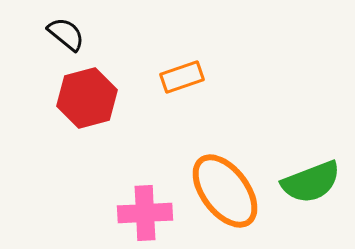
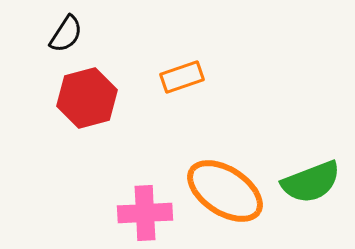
black semicircle: rotated 84 degrees clockwise
orange ellipse: rotated 20 degrees counterclockwise
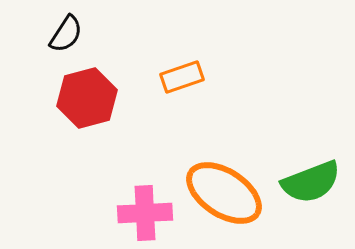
orange ellipse: moved 1 px left, 2 px down
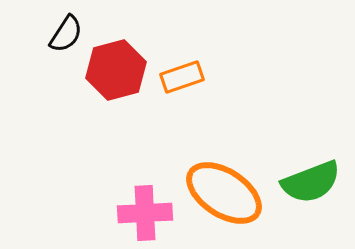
red hexagon: moved 29 px right, 28 px up
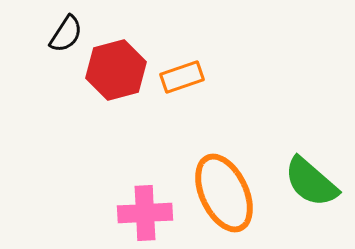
green semicircle: rotated 62 degrees clockwise
orange ellipse: rotated 32 degrees clockwise
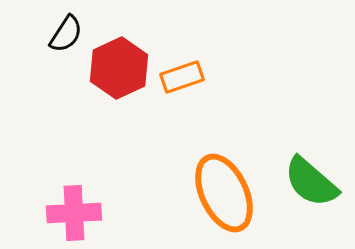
red hexagon: moved 3 px right, 2 px up; rotated 10 degrees counterclockwise
pink cross: moved 71 px left
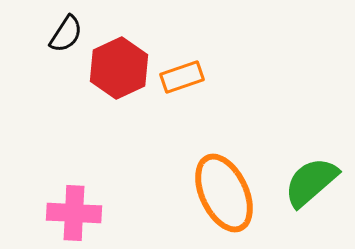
green semicircle: rotated 98 degrees clockwise
pink cross: rotated 6 degrees clockwise
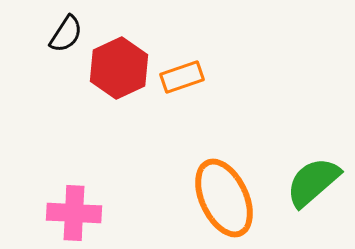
green semicircle: moved 2 px right
orange ellipse: moved 5 px down
